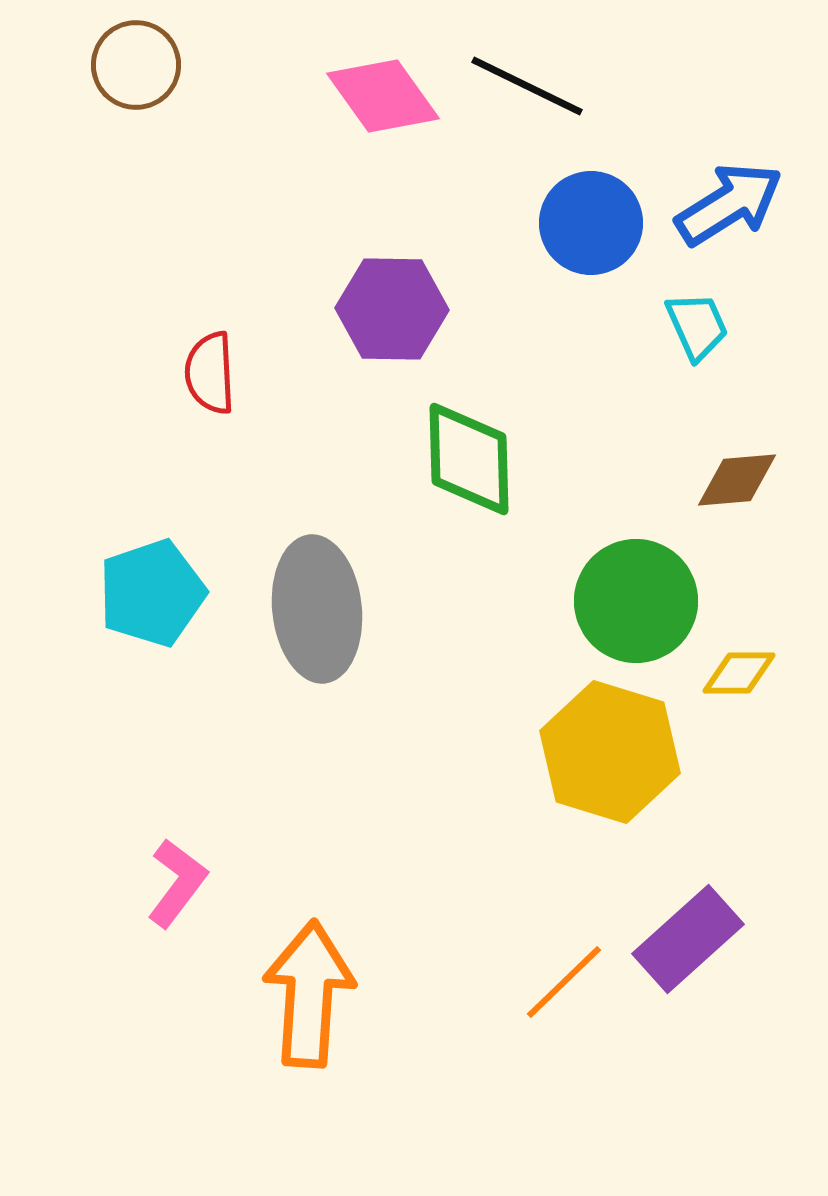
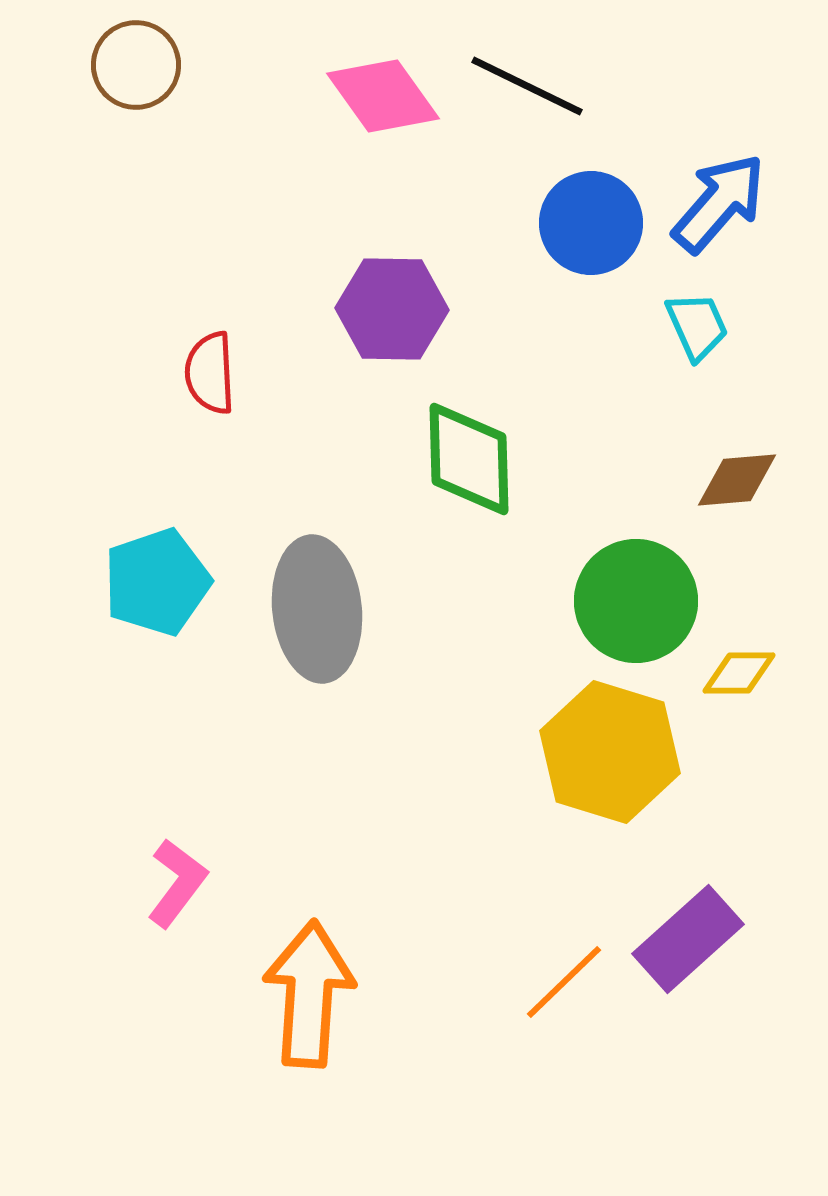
blue arrow: moved 10 px left, 1 px up; rotated 17 degrees counterclockwise
cyan pentagon: moved 5 px right, 11 px up
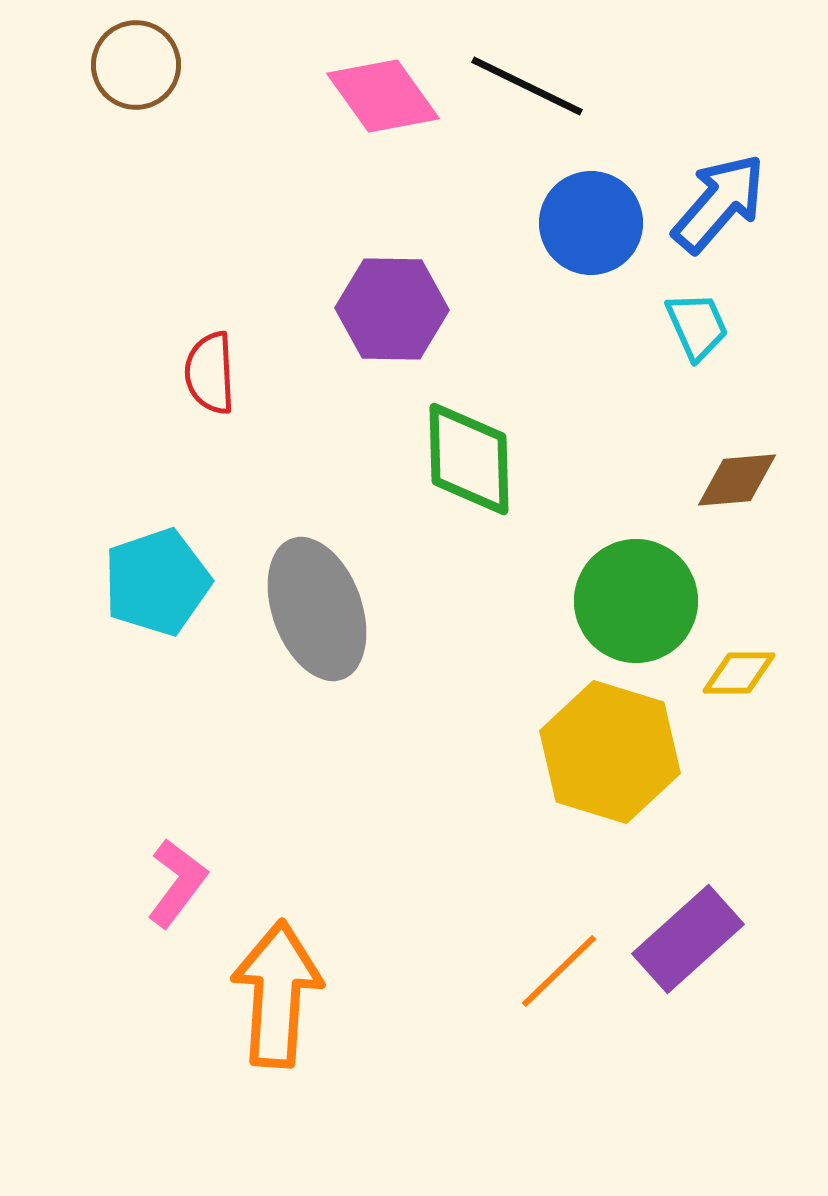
gray ellipse: rotated 14 degrees counterclockwise
orange line: moved 5 px left, 11 px up
orange arrow: moved 32 px left
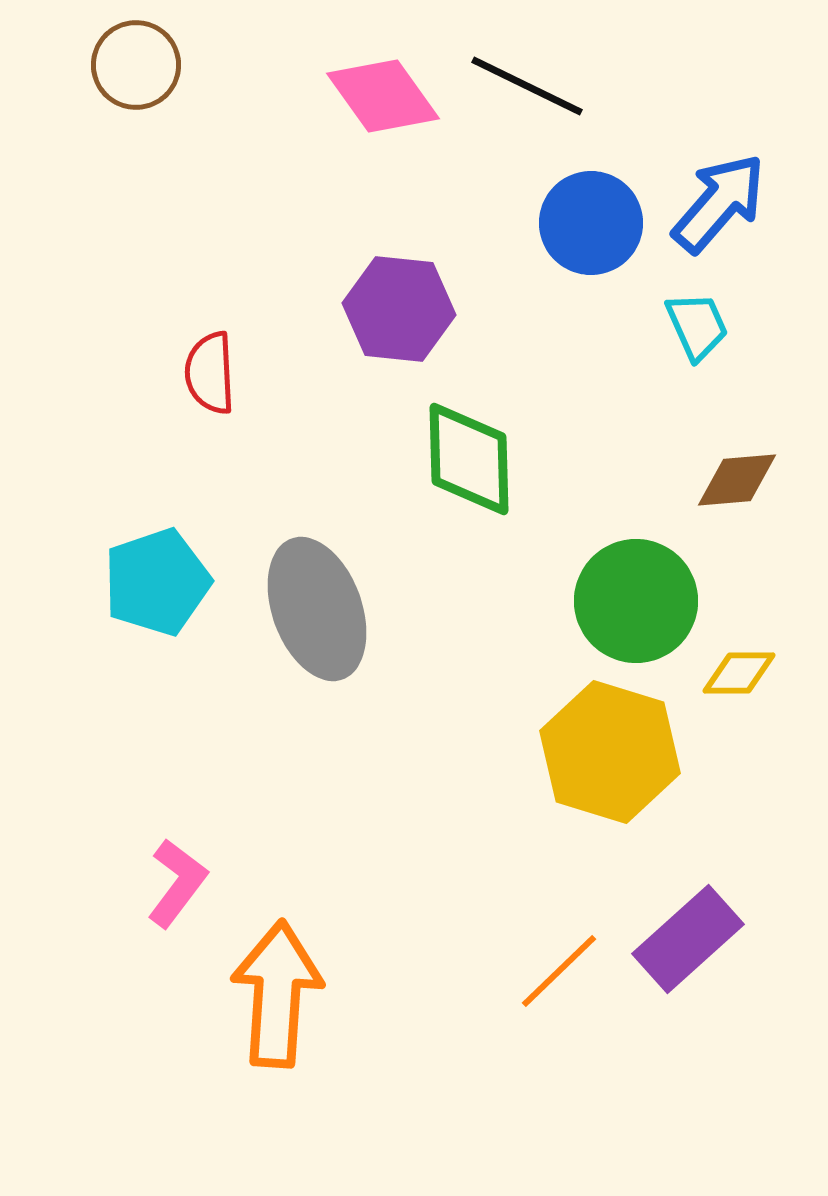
purple hexagon: moved 7 px right; rotated 5 degrees clockwise
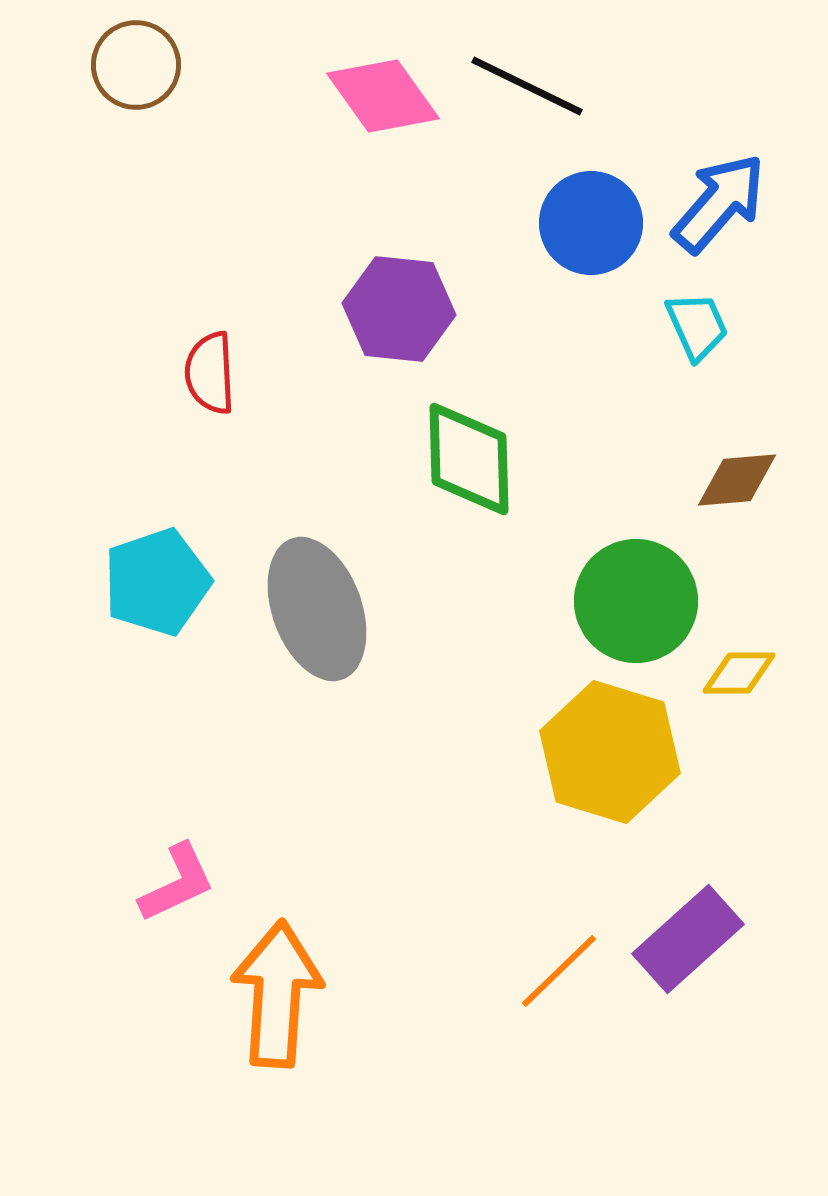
pink L-shape: rotated 28 degrees clockwise
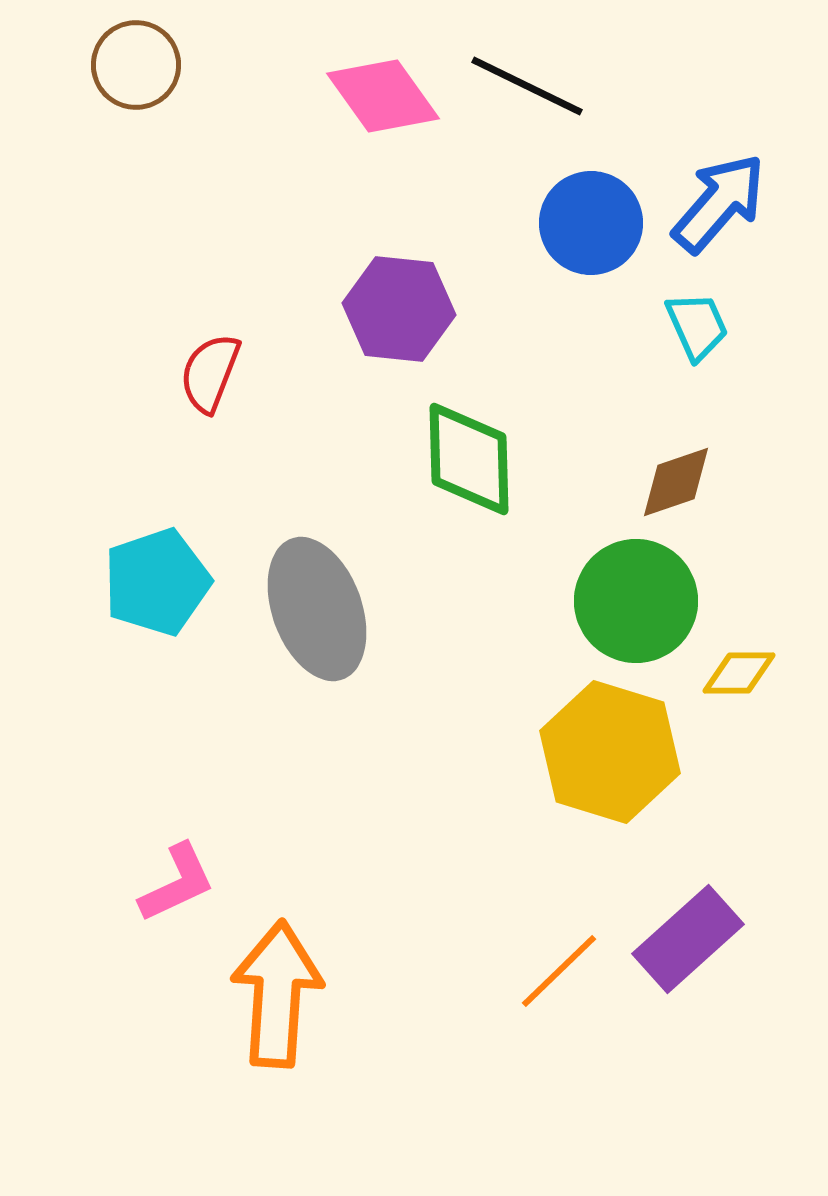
red semicircle: rotated 24 degrees clockwise
brown diamond: moved 61 px left, 2 px down; rotated 14 degrees counterclockwise
